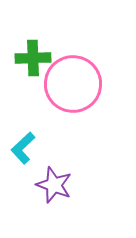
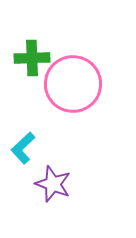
green cross: moved 1 px left
purple star: moved 1 px left, 1 px up
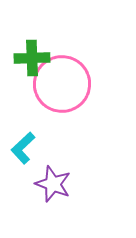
pink circle: moved 11 px left
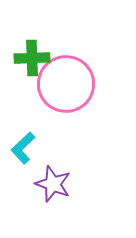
pink circle: moved 4 px right
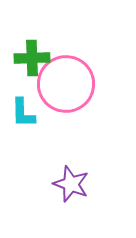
cyan L-shape: moved 35 px up; rotated 48 degrees counterclockwise
purple star: moved 18 px right
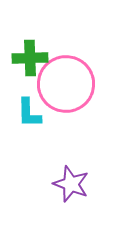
green cross: moved 2 px left
cyan L-shape: moved 6 px right
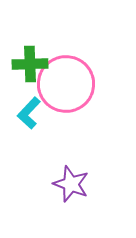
green cross: moved 6 px down
cyan L-shape: rotated 44 degrees clockwise
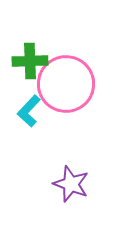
green cross: moved 3 px up
cyan L-shape: moved 2 px up
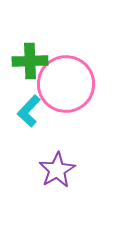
purple star: moved 14 px left, 14 px up; rotated 21 degrees clockwise
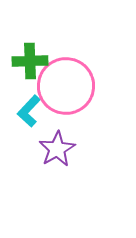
pink circle: moved 2 px down
purple star: moved 21 px up
